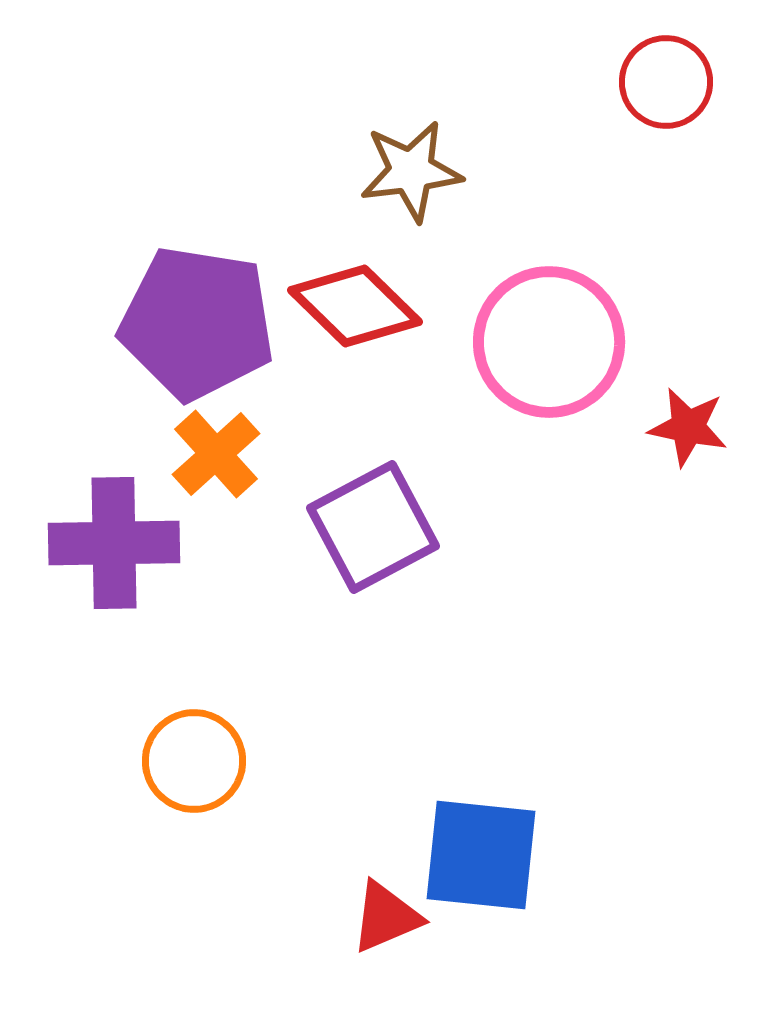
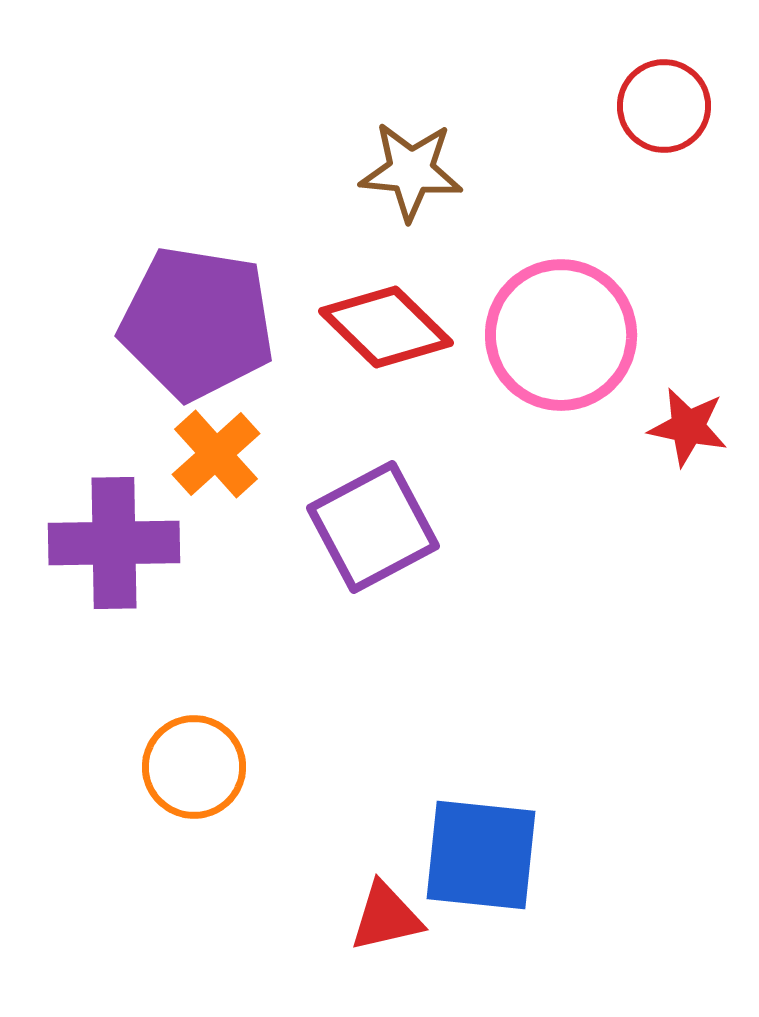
red circle: moved 2 px left, 24 px down
brown star: rotated 12 degrees clockwise
red diamond: moved 31 px right, 21 px down
pink circle: moved 12 px right, 7 px up
orange circle: moved 6 px down
red triangle: rotated 10 degrees clockwise
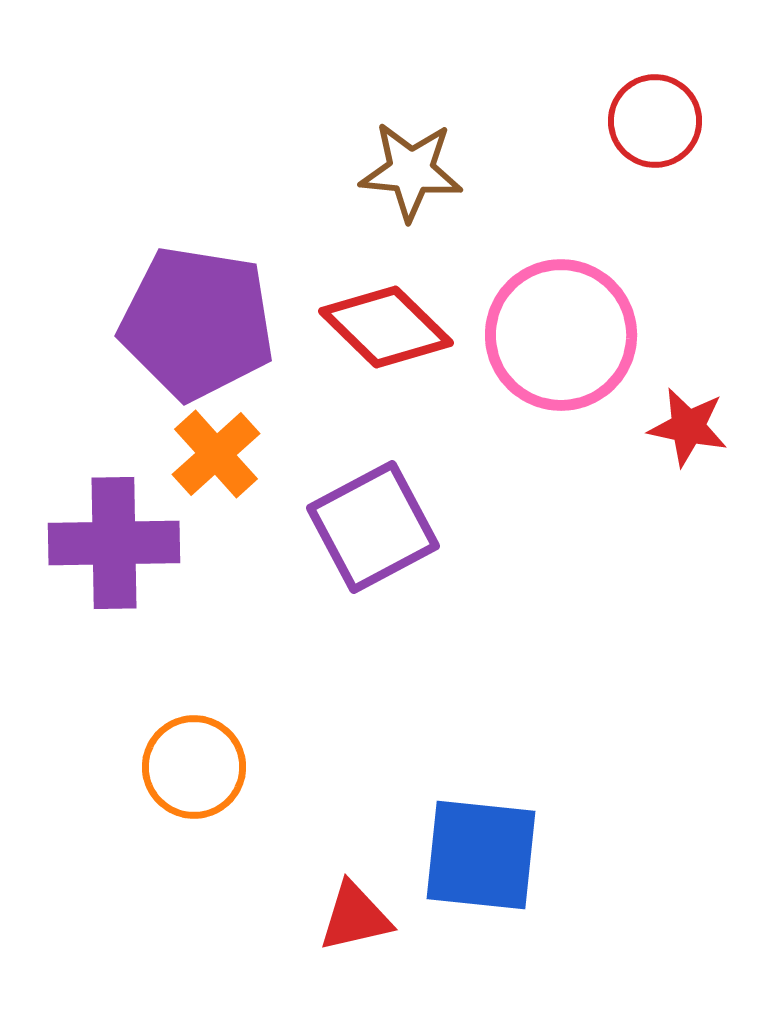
red circle: moved 9 px left, 15 px down
red triangle: moved 31 px left
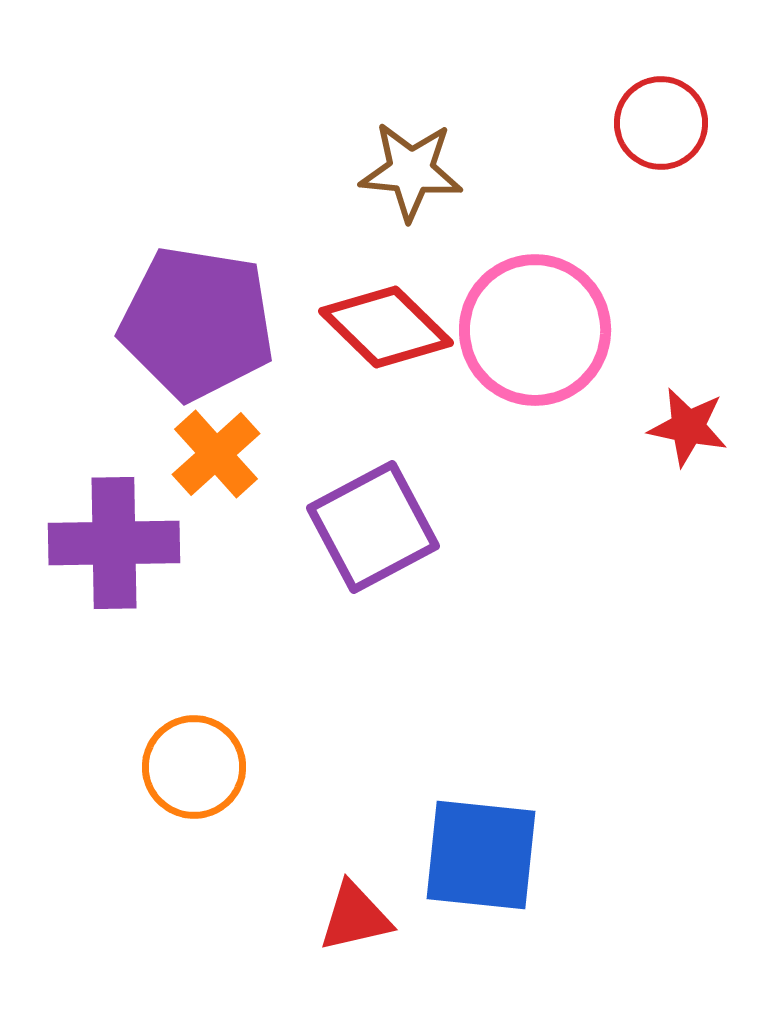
red circle: moved 6 px right, 2 px down
pink circle: moved 26 px left, 5 px up
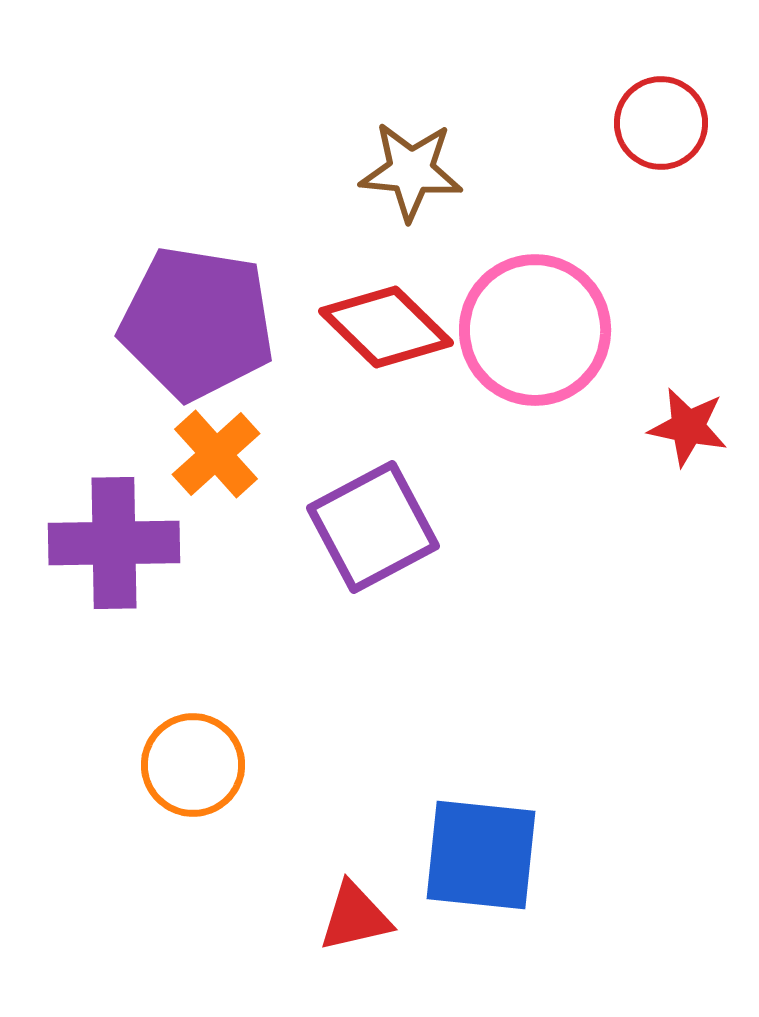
orange circle: moved 1 px left, 2 px up
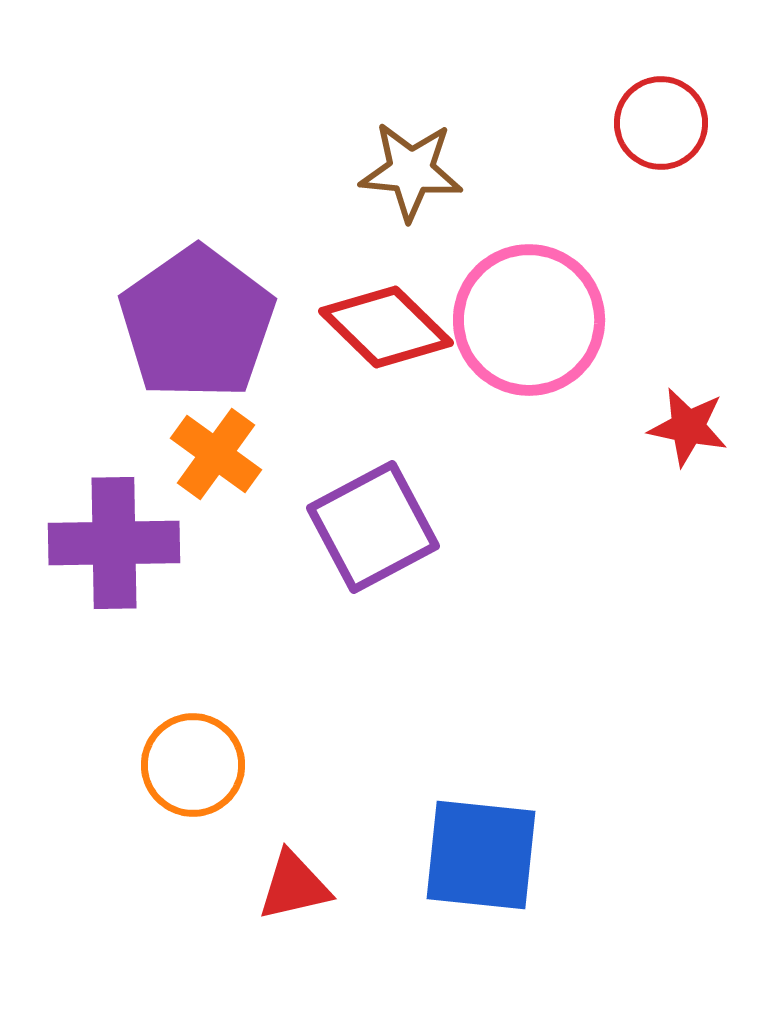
purple pentagon: rotated 28 degrees clockwise
pink circle: moved 6 px left, 10 px up
orange cross: rotated 12 degrees counterclockwise
red triangle: moved 61 px left, 31 px up
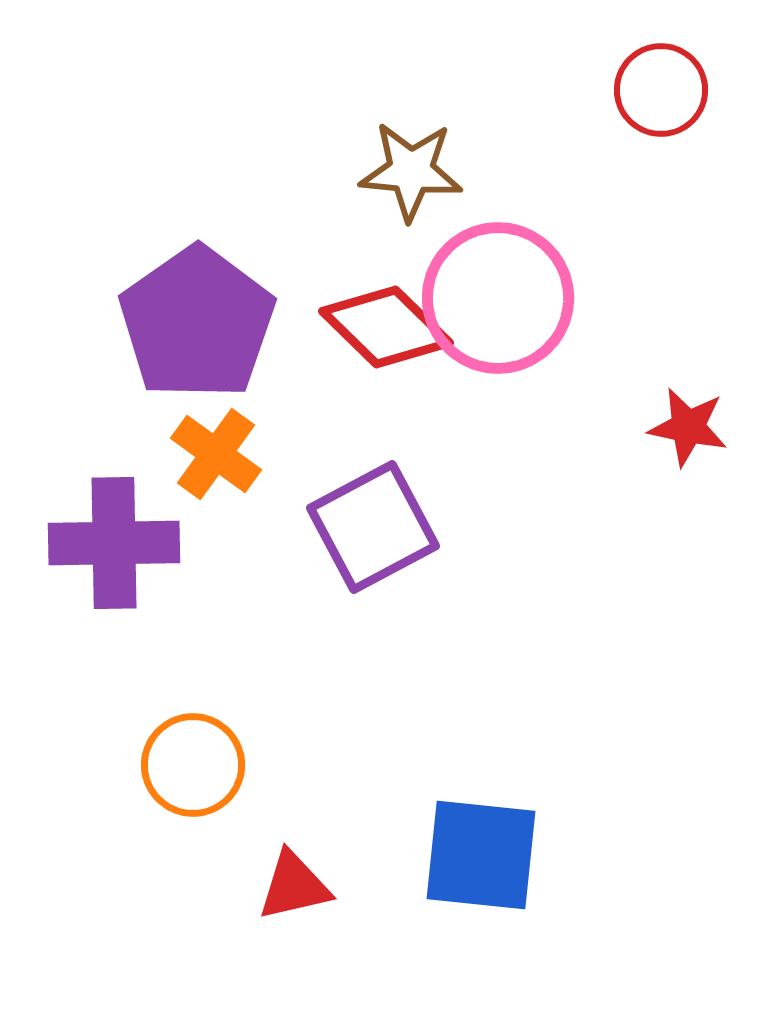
red circle: moved 33 px up
pink circle: moved 31 px left, 22 px up
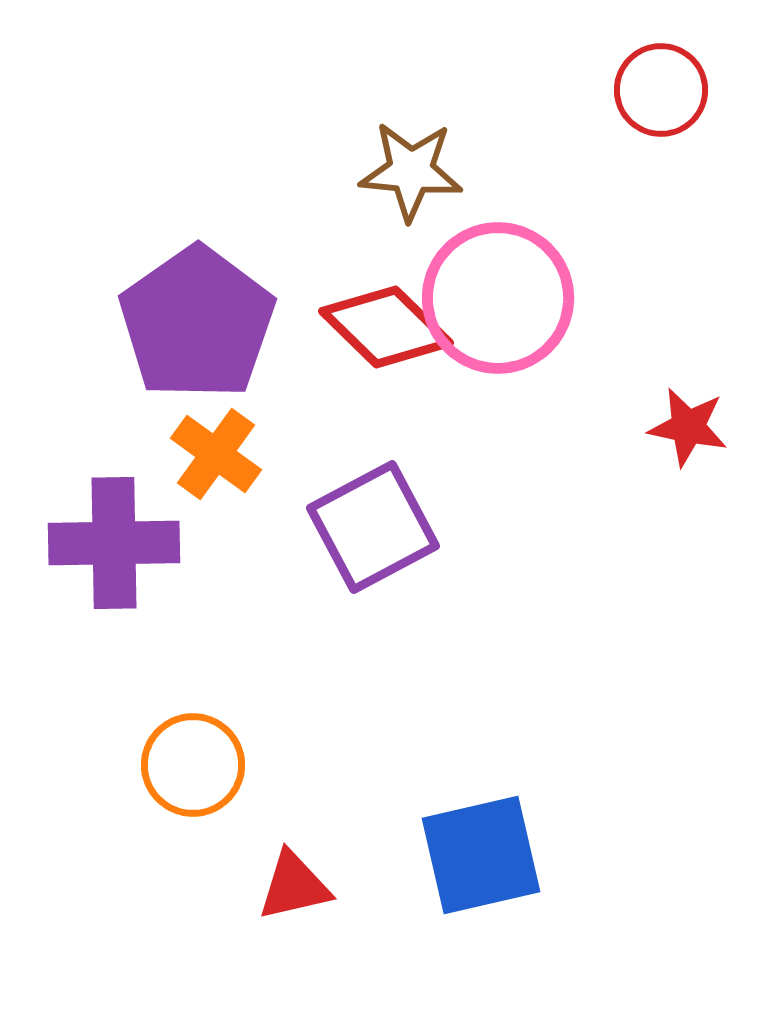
blue square: rotated 19 degrees counterclockwise
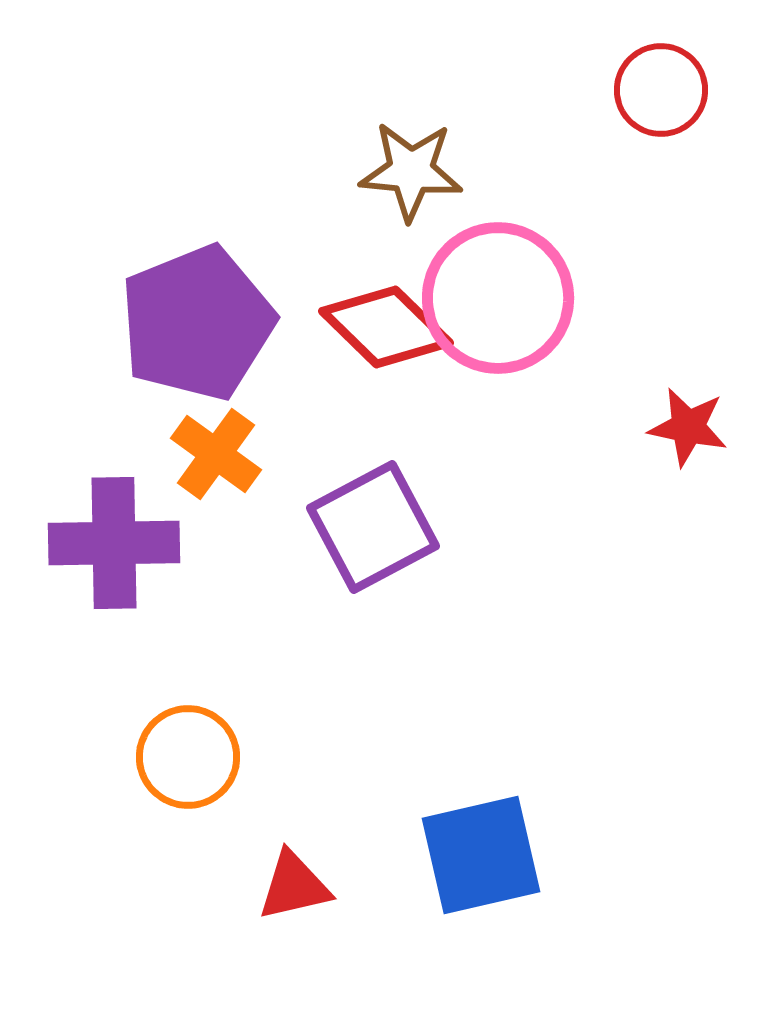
purple pentagon: rotated 13 degrees clockwise
orange circle: moved 5 px left, 8 px up
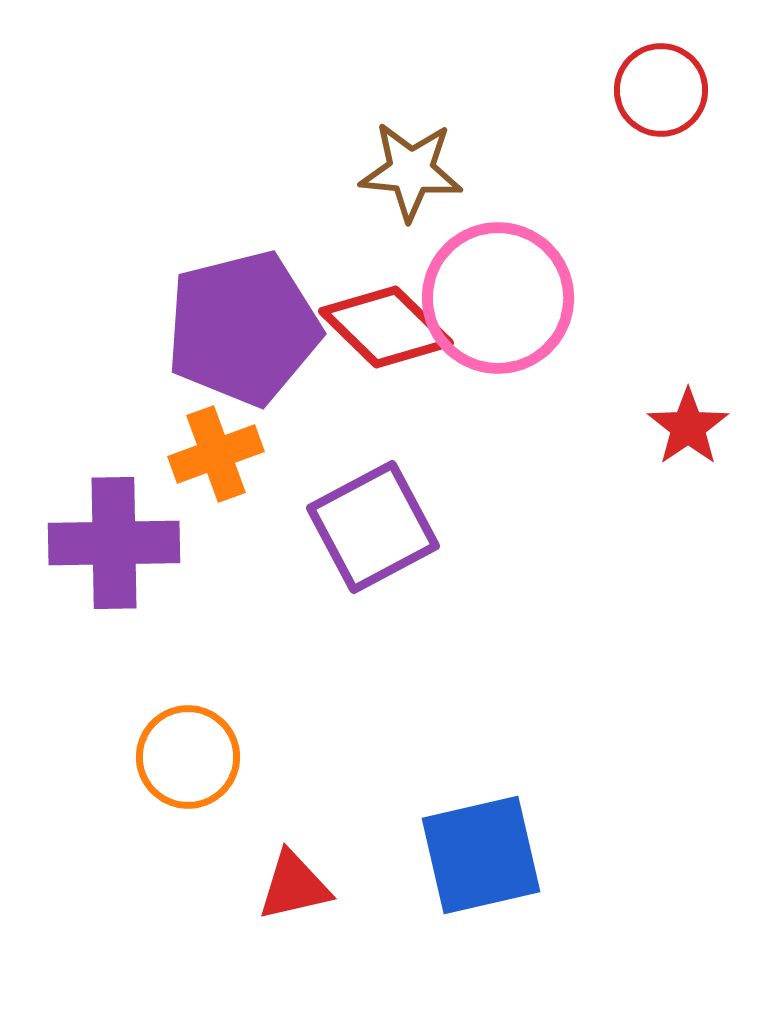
purple pentagon: moved 46 px right, 5 px down; rotated 8 degrees clockwise
red star: rotated 26 degrees clockwise
orange cross: rotated 34 degrees clockwise
